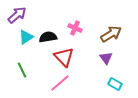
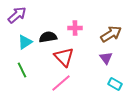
pink cross: rotated 24 degrees counterclockwise
cyan triangle: moved 1 px left, 5 px down
pink line: moved 1 px right
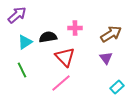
red triangle: moved 1 px right
cyan rectangle: moved 2 px right, 3 px down; rotated 72 degrees counterclockwise
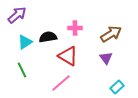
red triangle: moved 3 px right, 1 px up; rotated 15 degrees counterclockwise
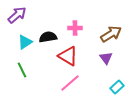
pink line: moved 9 px right
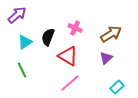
pink cross: rotated 24 degrees clockwise
black semicircle: rotated 60 degrees counterclockwise
purple triangle: rotated 24 degrees clockwise
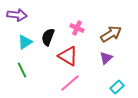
purple arrow: rotated 48 degrees clockwise
pink cross: moved 2 px right
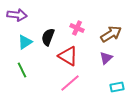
cyan rectangle: rotated 32 degrees clockwise
